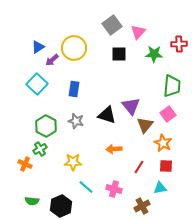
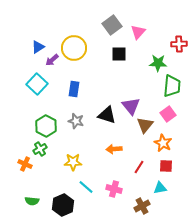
green star: moved 4 px right, 9 px down
black hexagon: moved 2 px right, 1 px up
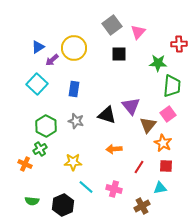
brown triangle: moved 3 px right
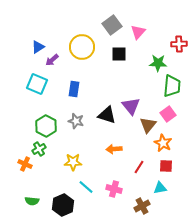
yellow circle: moved 8 px right, 1 px up
cyan square: rotated 20 degrees counterclockwise
green cross: moved 1 px left
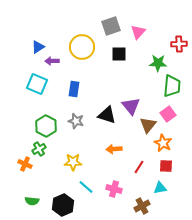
gray square: moved 1 px left, 1 px down; rotated 18 degrees clockwise
purple arrow: moved 1 px down; rotated 40 degrees clockwise
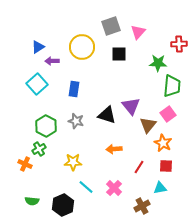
cyan square: rotated 25 degrees clockwise
pink cross: moved 1 px up; rotated 28 degrees clockwise
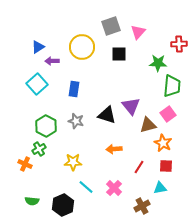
brown triangle: rotated 36 degrees clockwise
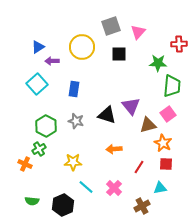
red square: moved 2 px up
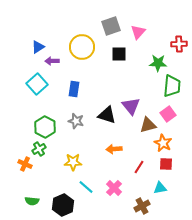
green hexagon: moved 1 px left, 1 px down
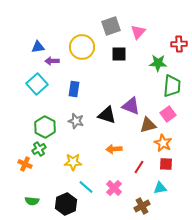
blue triangle: rotated 24 degrees clockwise
purple triangle: rotated 30 degrees counterclockwise
black hexagon: moved 3 px right, 1 px up
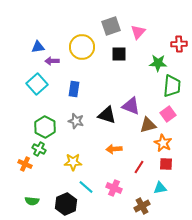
green cross: rotated 32 degrees counterclockwise
pink cross: rotated 21 degrees counterclockwise
